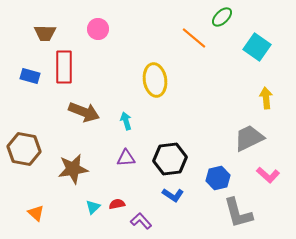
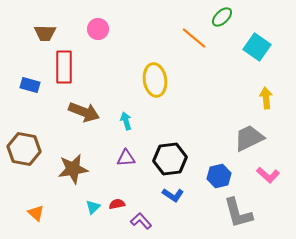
blue rectangle: moved 9 px down
blue hexagon: moved 1 px right, 2 px up
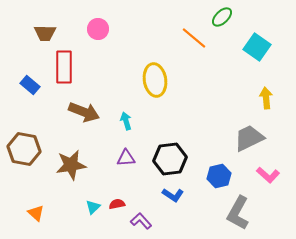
blue rectangle: rotated 24 degrees clockwise
brown star: moved 2 px left, 4 px up
gray L-shape: rotated 44 degrees clockwise
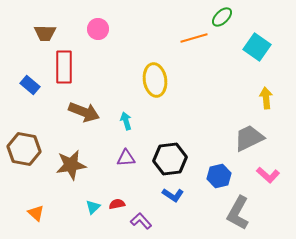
orange line: rotated 56 degrees counterclockwise
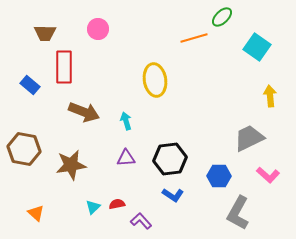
yellow arrow: moved 4 px right, 2 px up
blue hexagon: rotated 15 degrees clockwise
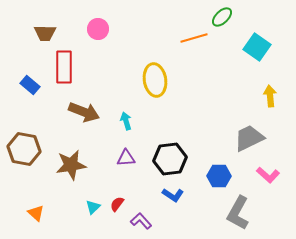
red semicircle: rotated 42 degrees counterclockwise
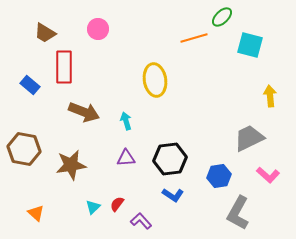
brown trapezoid: rotated 30 degrees clockwise
cyan square: moved 7 px left, 2 px up; rotated 20 degrees counterclockwise
blue hexagon: rotated 10 degrees counterclockwise
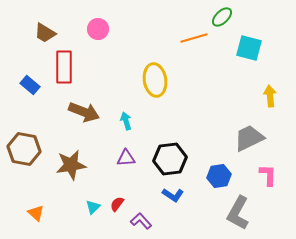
cyan square: moved 1 px left, 3 px down
pink L-shape: rotated 130 degrees counterclockwise
